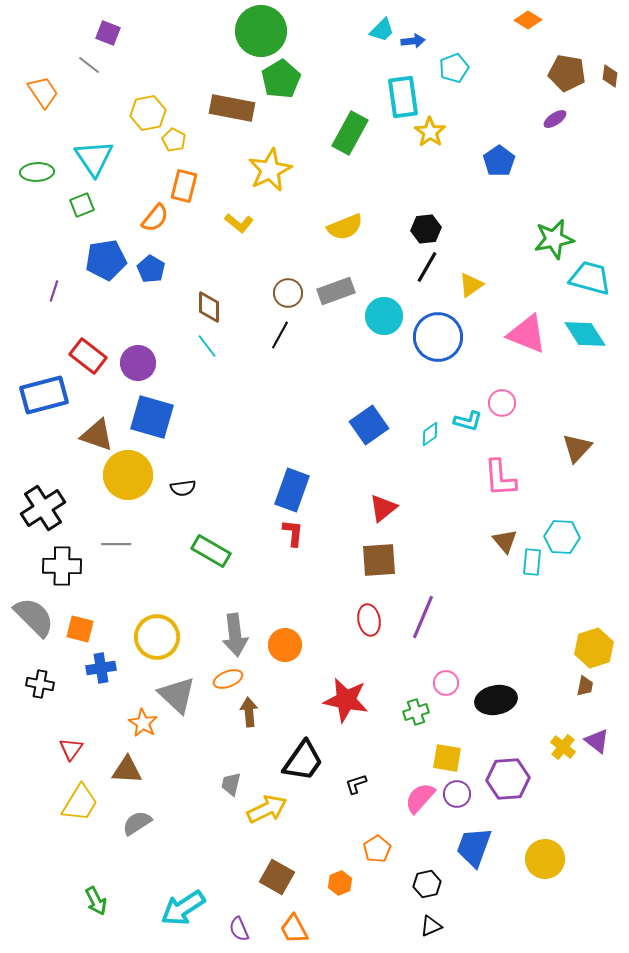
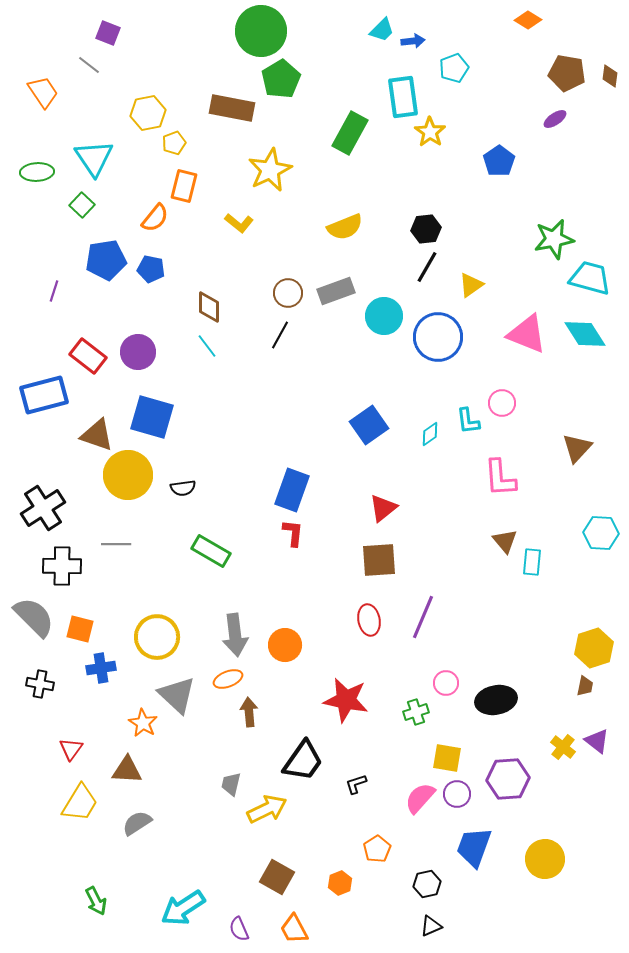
yellow pentagon at (174, 140): moved 3 px down; rotated 25 degrees clockwise
green square at (82, 205): rotated 25 degrees counterclockwise
blue pentagon at (151, 269): rotated 20 degrees counterclockwise
purple circle at (138, 363): moved 11 px up
cyan L-shape at (468, 421): rotated 68 degrees clockwise
cyan hexagon at (562, 537): moved 39 px right, 4 px up
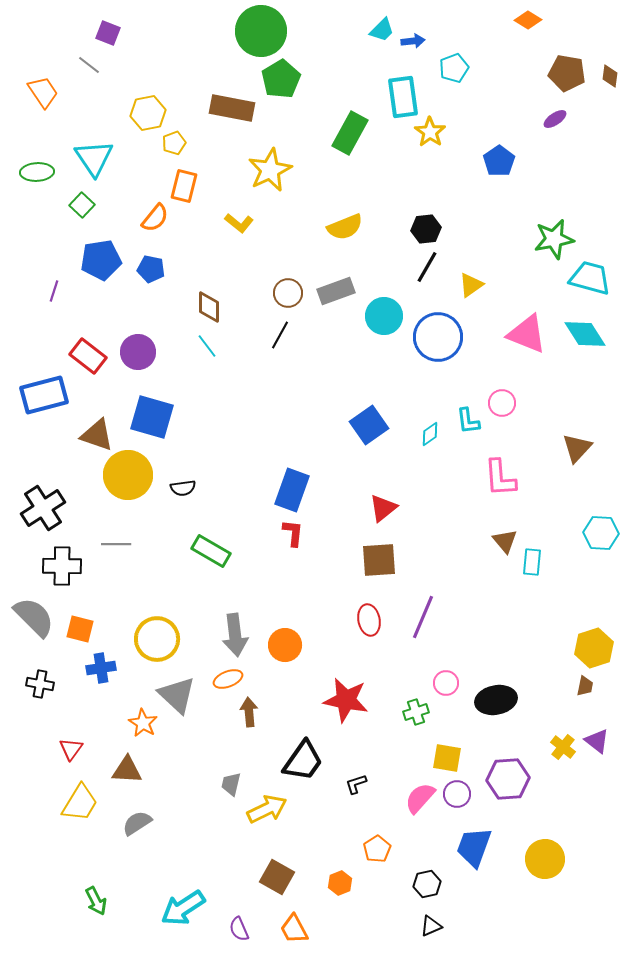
blue pentagon at (106, 260): moved 5 px left
yellow circle at (157, 637): moved 2 px down
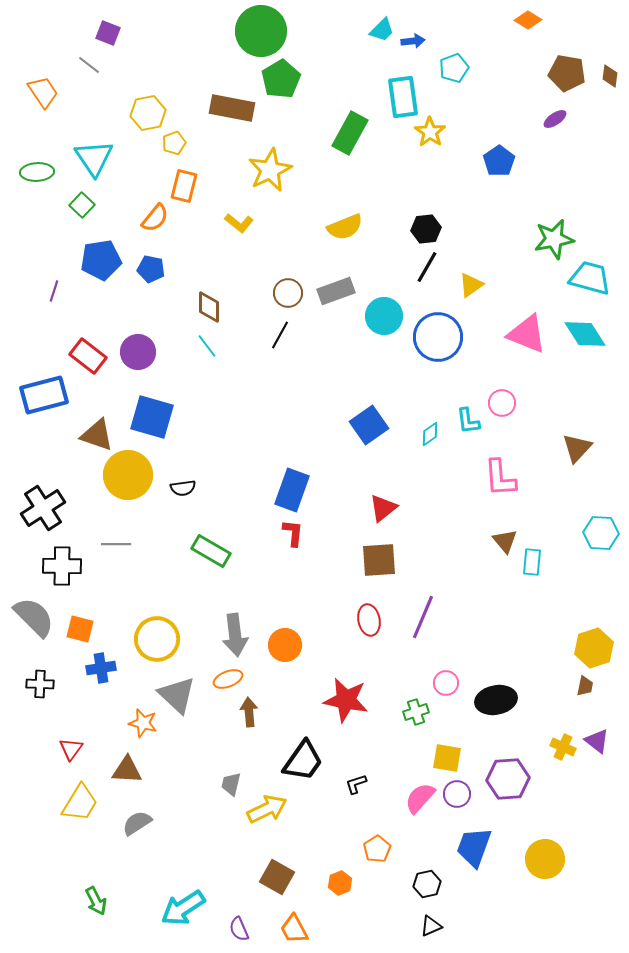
black cross at (40, 684): rotated 8 degrees counterclockwise
orange star at (143, 723): rotated 16 degrees counterclockwise
yellow cross at (563, 747): rotated 15 degrees counterclockwise
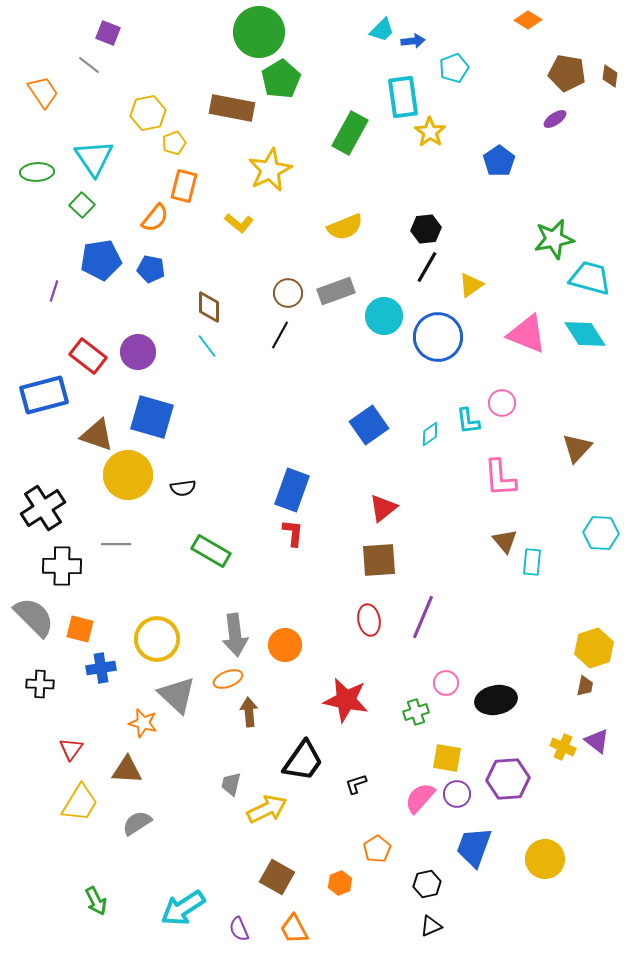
green circle at (261, 31): moved 2 px left, 1 px down
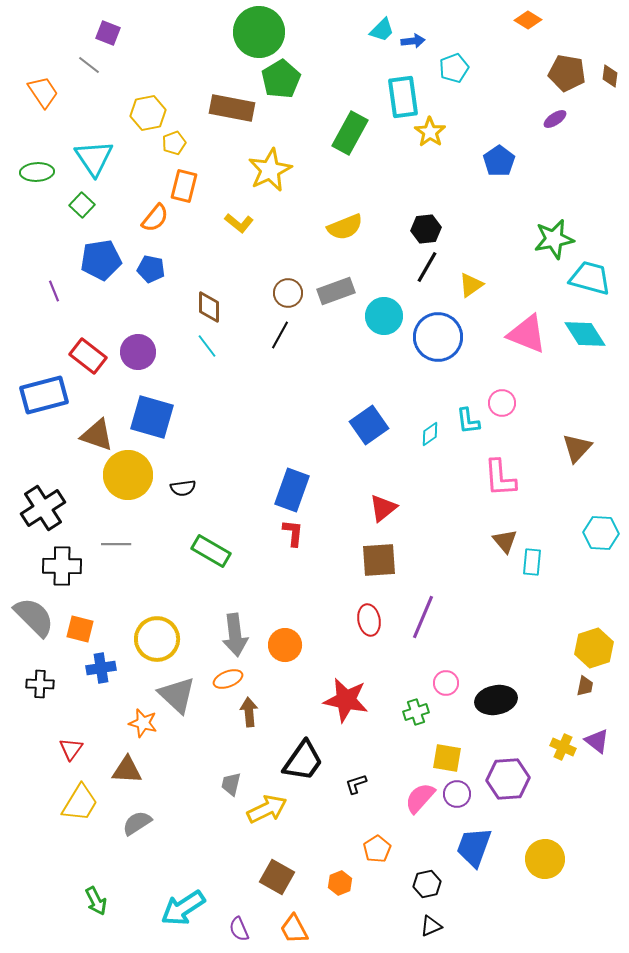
purple line at (54, 291): rotated 40 degrees counterclockwise
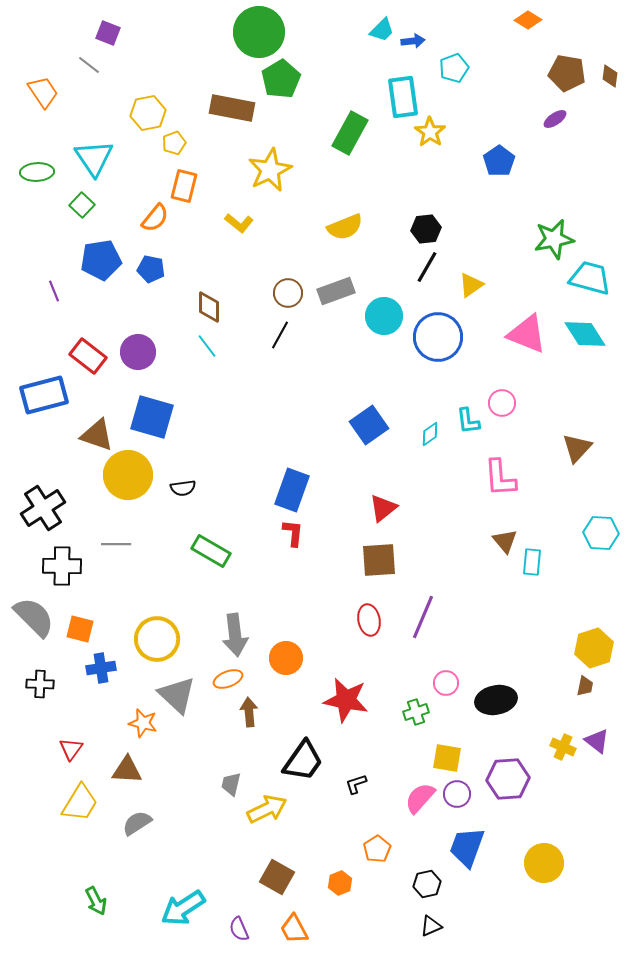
orange circle at (285, 645): moved 1 px right, 13 px down
blue trapezoid at (474, 847): moved 7 px left
yellow circle at (545, 859): moved 1 px left, 4 px down
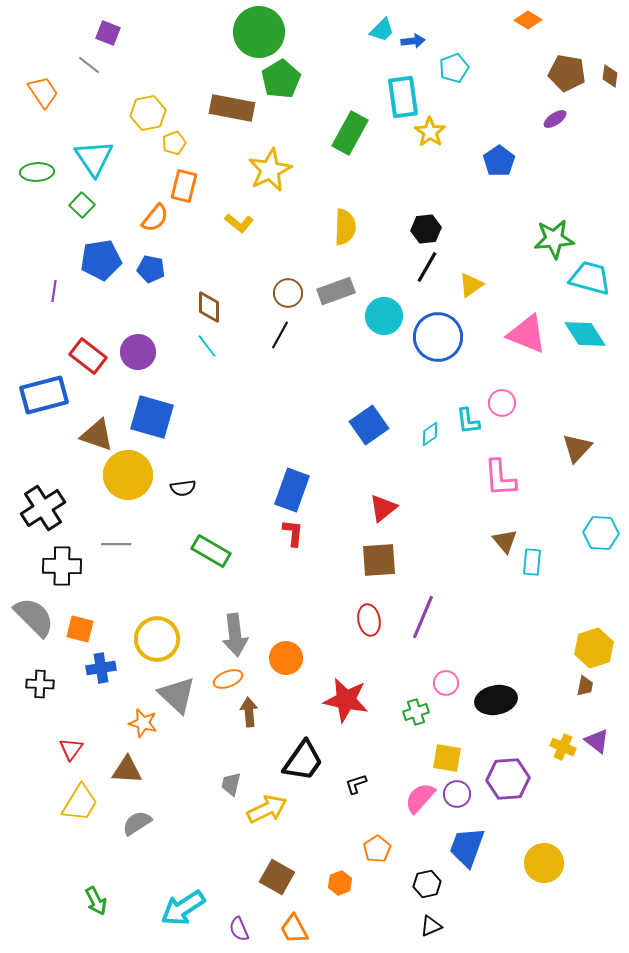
yellow semicircle at (345, 227): rotated 66 degrees counterclockwise
green star at (554, 239): rotated 6 degrees clockwise
purple line at (54, 291): rotated 30 degrees clockwise
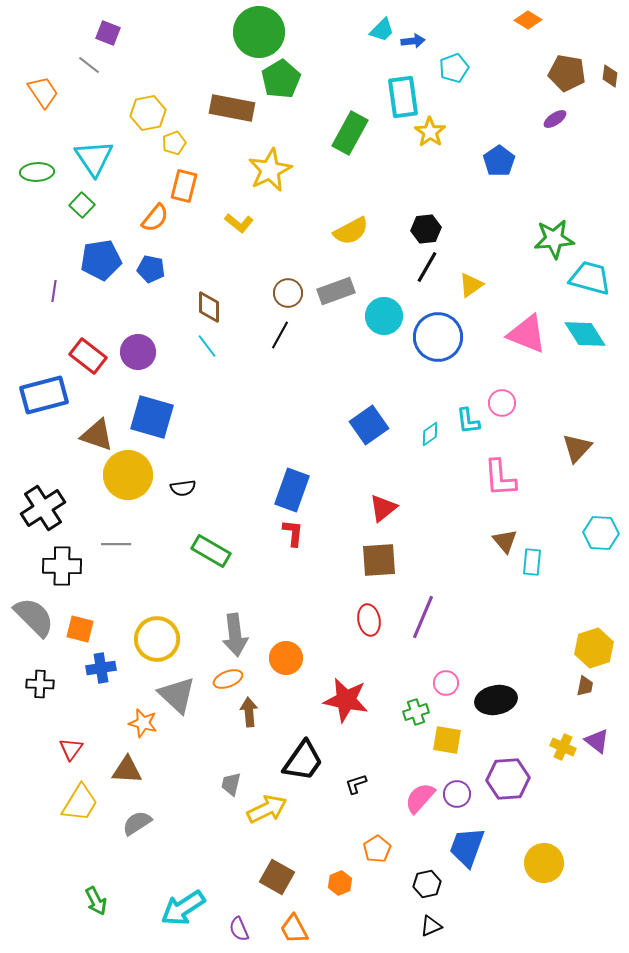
yellow semicircle at (345, 227): moved 6 px right, 4 px down; rotated 60 degrees clockwise
yellow square at (447, 758): moved 18 px up
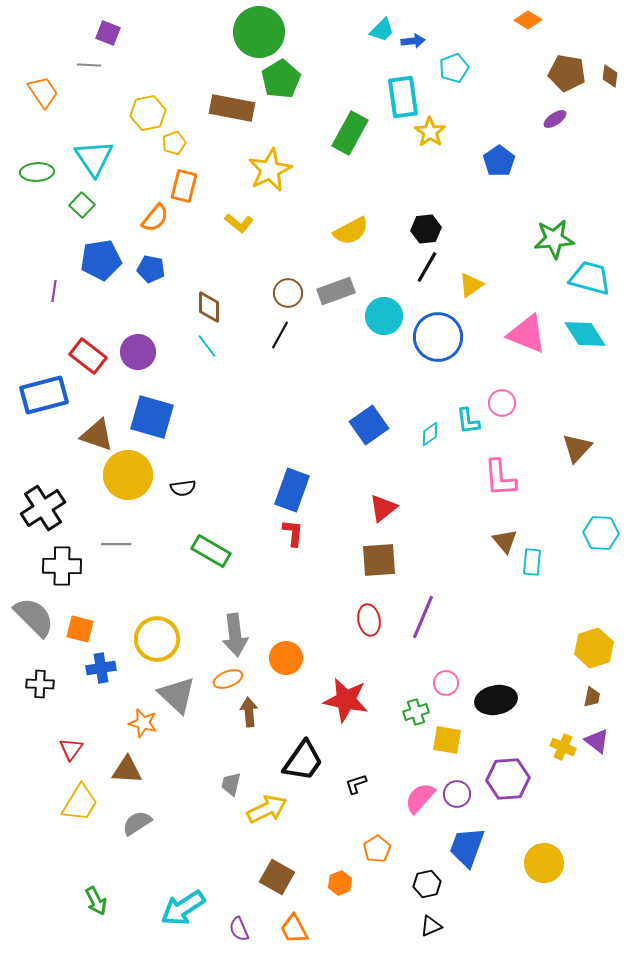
gray line at (89, 65): rotated 35 degrees counterclockwise
brown trapezoid at (585, 686): moved 7 px right, 11 px down
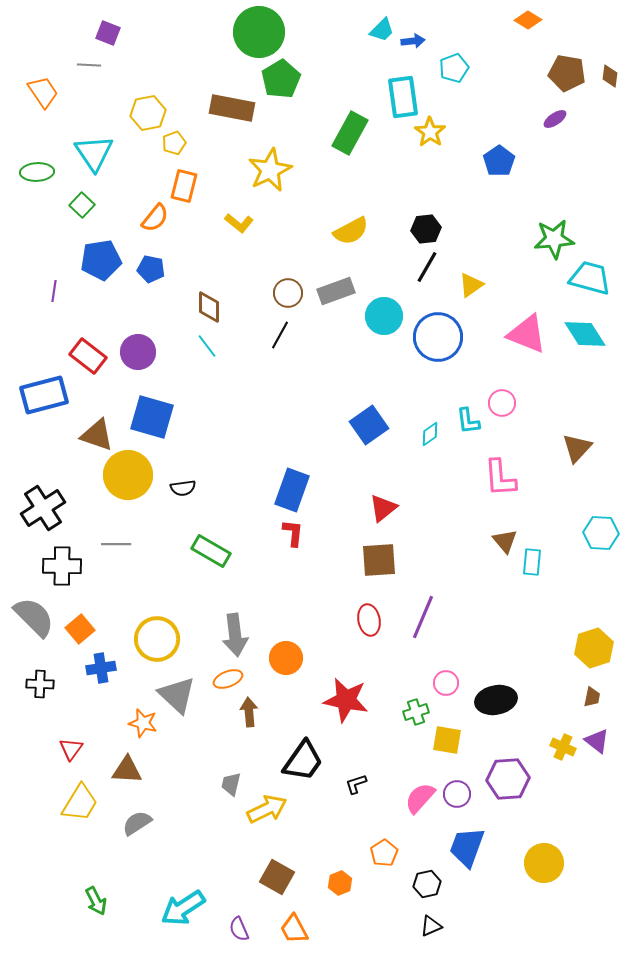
cyan triangle at (94, 158): moved 5 px up
orange square at (80, 629): rotated 36 degrees clockwise
orange pentagon at (377, 849): moved 7 px right, 4 px down
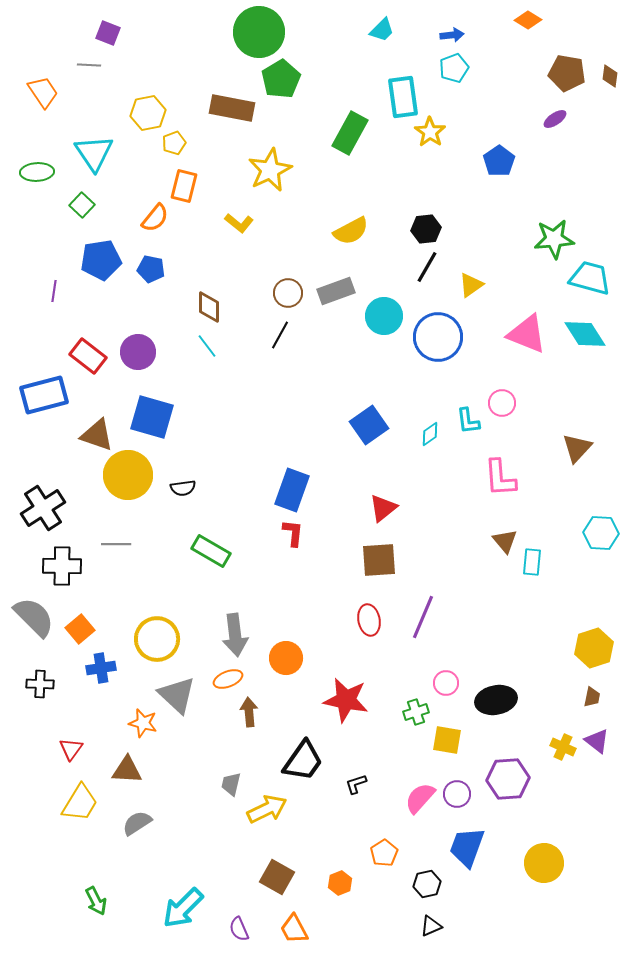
blue arrow at (413, 41): moved 39 px right, 6 px up
cyan arrow at (183, 908): rotated 12 degrees counterclockwise
